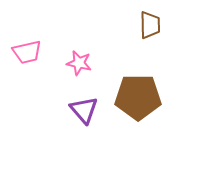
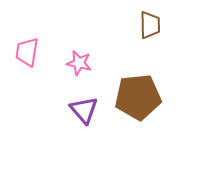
pink trapezoid: rotated 112 degrees clockwise
brown pentagon: rotated 6 degrees counterclockwise
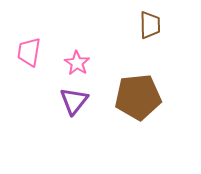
pink trapezoid: moved 2 px right
pink star: moved 2 px left; rotated 20 degrees clockwise
purple triangle: moved 10 px left, 9 px up; rotated 20 degrees clockwise
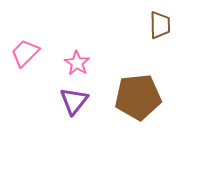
brown trapezoid: moved 10 px right
pink trapezoid: moved 4 px left, 1 px down; rotated 36 degrees clockwise
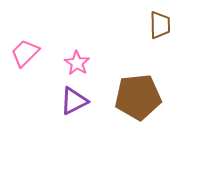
purple triangle: rotated 24 degrees clockwise
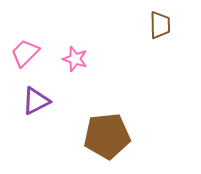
pink star: moved 2 px left, 4 px up; rotated 15 degrees counterclockwise
brown pentagon: moved 31 px left, 39 px down
purple triangle: moved 38 px left
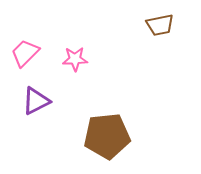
brown trapezoid: rotated 80 degrees clockwise
pink star: rotated 20 degrees counterclockwise
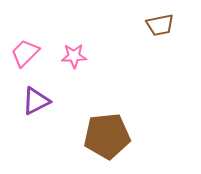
pink star: moved 1 px left, 3 px up
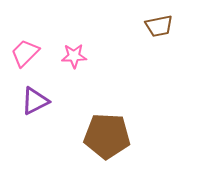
brown trapezoid: moved 1 px left, 1 px down
purple triangle: moved 1 px left
brown pentagon: rotated 9 degrees clockwise
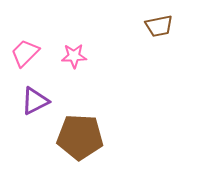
brown pentagon: moved 27 px left, 1 px down
